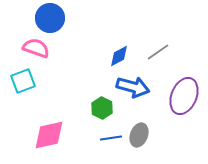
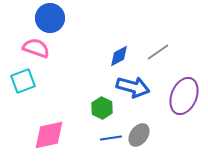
gray ellipse: rotated 15 degrees clockwise
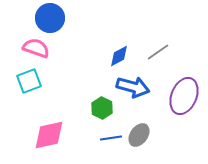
cyan square: moved 6 px right
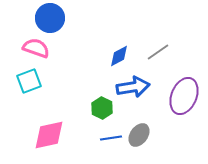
blue arrow: rotated 24 degrees counterclockwise
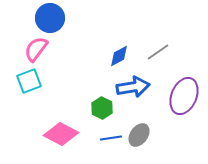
pink semicircle: moved 1 px down; rotated 72 degrees counterclockwise
pink diamond: moved 12 px right, 1 px up; rotated 40 degrees clockwise
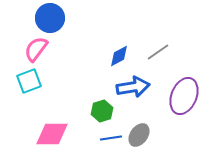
green hexagon: moved 3 px down; rotated 15 degrees clockwise
pink diamond: moved 9 px left; rotated 28 degrees counterclockwise
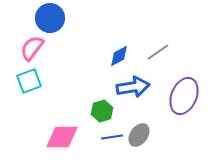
pink semicircle: moved 4 px left, 1 px up
pink diamond: moved 10 px right, 3 px down
blue line: moved 1 px right, 1 px up
